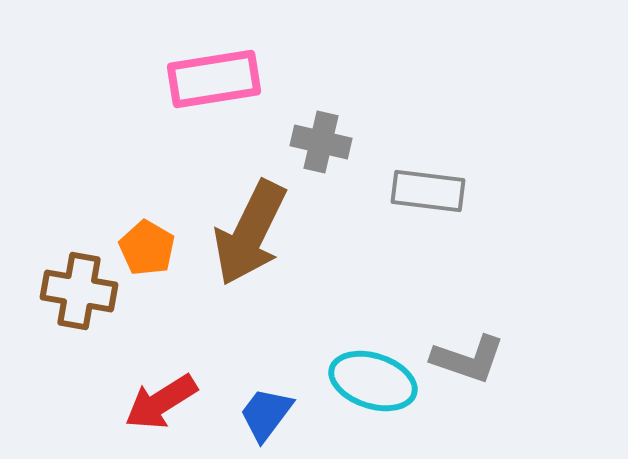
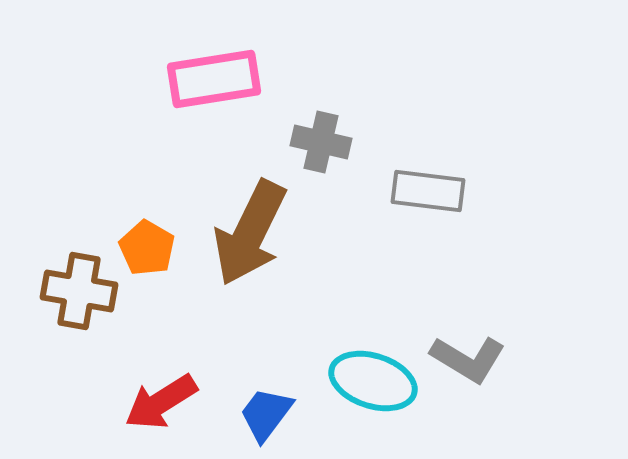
gray L-shape: rotated 12 degrees clockwise
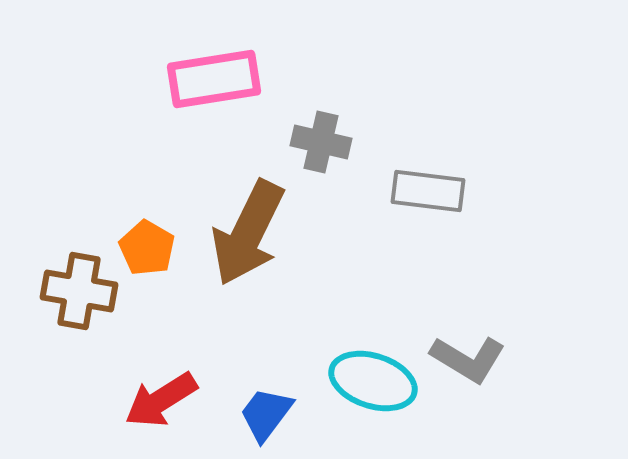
brown arrow: moved 2 px left
red arrow: moved 2 px up
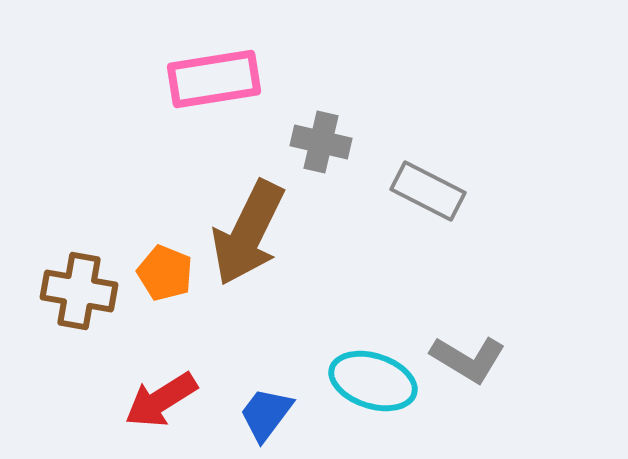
gray rectangle: rotated 20 degrees clockwise
orange pentagon: moved 18 px right, 25 px down; rotated 8 degrees counterclockwise
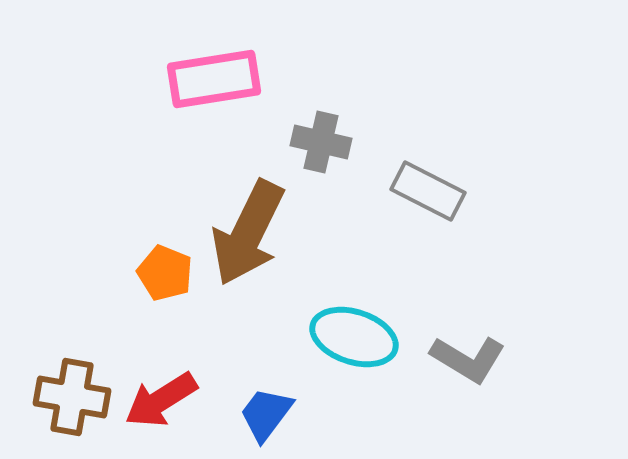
brown cross: moved 7 px left, 106 px down
cyan ellipse: moved 19 px left, 44 px up
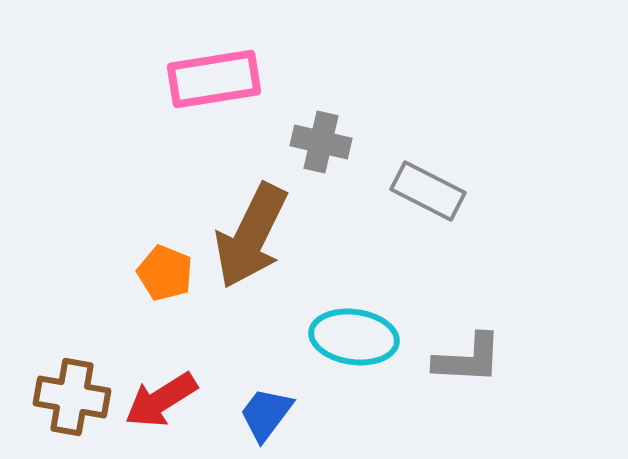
brown arrow: moved 3 px right, 3 px down
cyan ellipse: rotated 10 degrees counterclockwise
gray L-shape: rotated 28 degrees counterclockwise
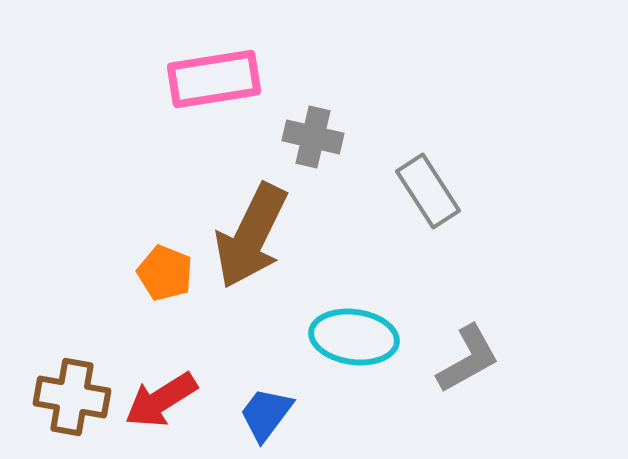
gray cross: moved 8 px left, 5 px up
gray rectangle: rotated 30 degrees clockwise
gray L-shape: rotated 32 degrees counterclockwise
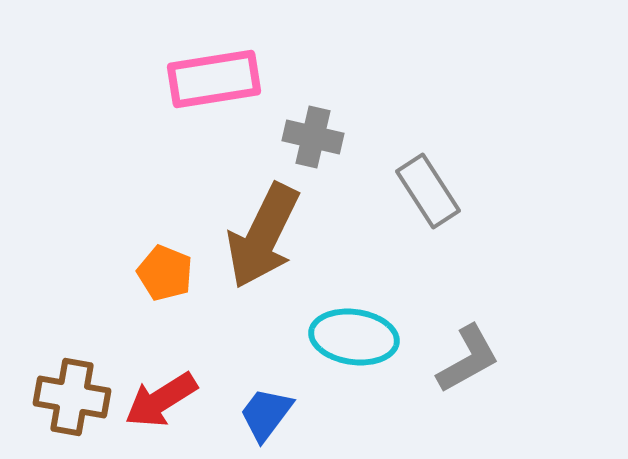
brown arrow: moved 12 px right
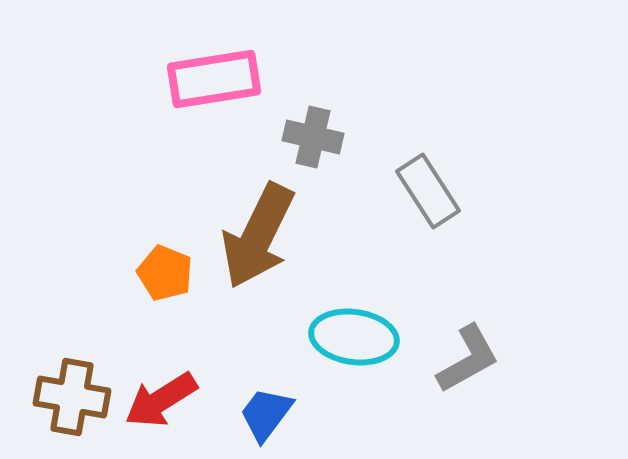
brown arrow: moved 5 px left
